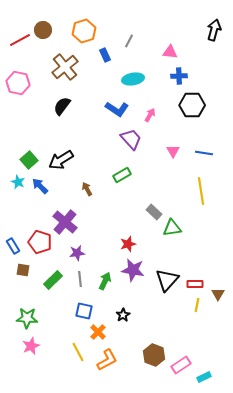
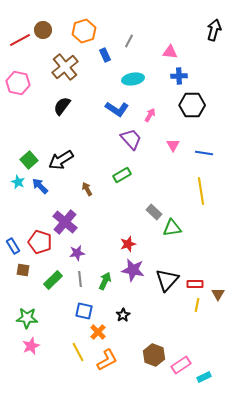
pink triangle at (173, 151): moved 6 px up
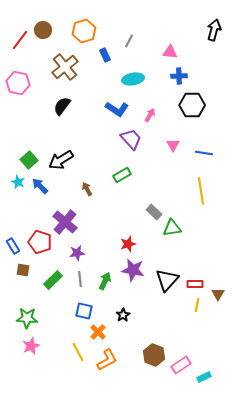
red line at (20, 40): rotated 25 degrees counterclockwise
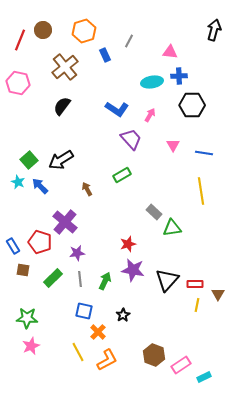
red line at (20, 40): rotated 15 degrees counterclockwise
cyan ellipse at (133, 79): moved 19 px right, 3 px down
green rectangle at (53, 280): moved 2 px up
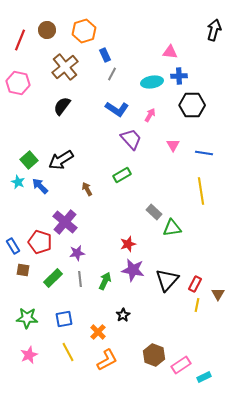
brown circle at (43, 30): moved 4 px right
gray line at (129, 41): moved 17 px left, 33 px down
red rectangle at (195, 284): rotated 63 degrees counterclockwise
blue square at (84, 311): moved 20 px left, 8 px down; rotated 24 degrees counterclockwise
pink star at (31, 346): moved 2 px left, 9 px down
yellow line at (78, 352): moved 10 px left
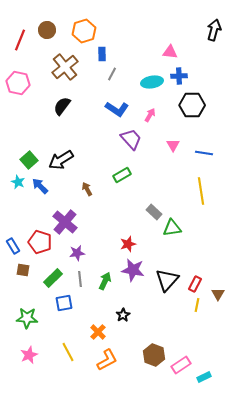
blue rectangle at (105, 55): moved 3 px left, 1 px up; rotated 24 degrees clockwise
blue square at (64, 319): moved 16 px up
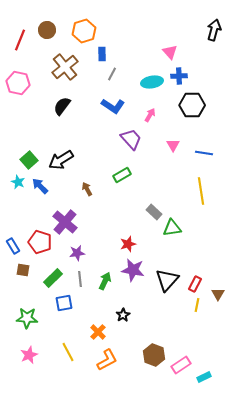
pink triangle at (170, 52): rotated 42 degrees clockwise
blue L-shape at (117, 109): moved 4 px left, 3 px up
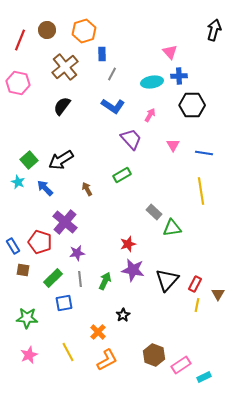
blue arrow at (40, 186): moved 5 px right, 2 px down
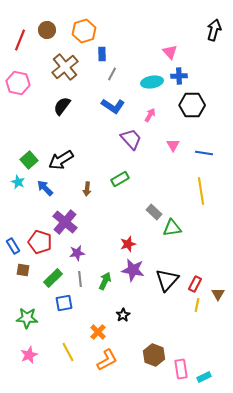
green rectangle at (122, 175): moved 2 px left, 4 px down
brown arrow at (87, 189): rotated 144 degrees counterclockwise
pink rectangle at (181, 365): moved 4 px down; rotated 66 degrees counterclockwise
